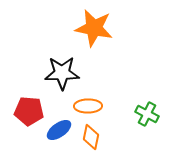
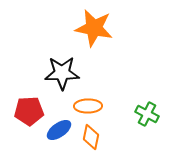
red pentagon: rotated 8 degrees counterclockwise
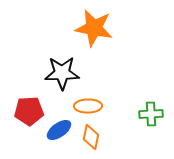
green cross: moved 4 px right; rotated 30 degrees counterclockwise
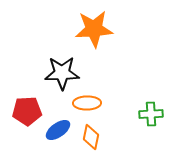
orange star: moved 1 px down; rotated 15 degrees counterclockwise
orange ellipse: moved 1 px left, 3 px up
red pentagon: moved 2 px left
blue ellipse: moved 1 px left
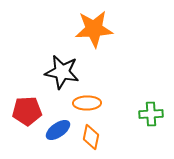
black star: moved 1 px up; rotated 12 degrees clockwise
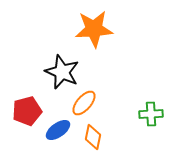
black star: rotated 12 degrees clockwise
orange ellipse: moved 3 px left; rotated 48 degrees counterclockwise
red pentagon: rotated 12 degrees counterclockwise
orange diamond: moved 2 px right
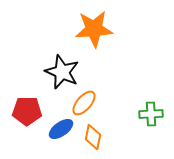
red pentagon: rotated 16 degrees clockwise
blue ellipse: moved 3 px right, 1 px up
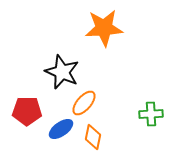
orange star: moved 10 px right, 1 px up
